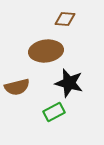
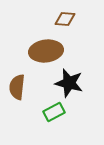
brown semicircle: rotated 110 degrees clockwise
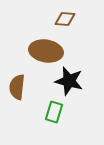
brown ellipse: rotated 16 degrees clockwise
black star: moved 2 px up
green rectangle: rotated 45 degrees counterclockwise
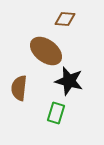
brown ellipse: rotated 28 degrees clockwise
brown semicircle: moved 2 px right, 1 px down
green rectangle: moved 2 px right, 1 px down
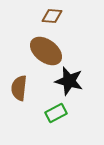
brown diamond: moved 13 px left, 3 px up
green rectangle: rotated 45 degrees clockwise
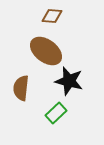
brown semicircle: moved 2 px right
green rectangle: rotated 15 degrees counterclockwise
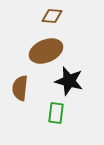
brown ellipse: rotated 60 degrees counterclockwise
brown semicircle: moved 1 px left
green rectangle: rotated 40 degrees counterclockwise
